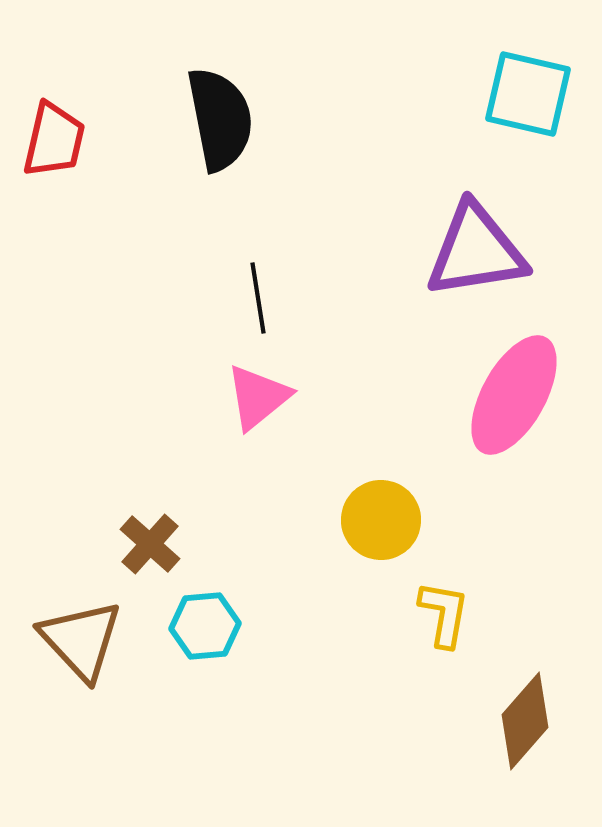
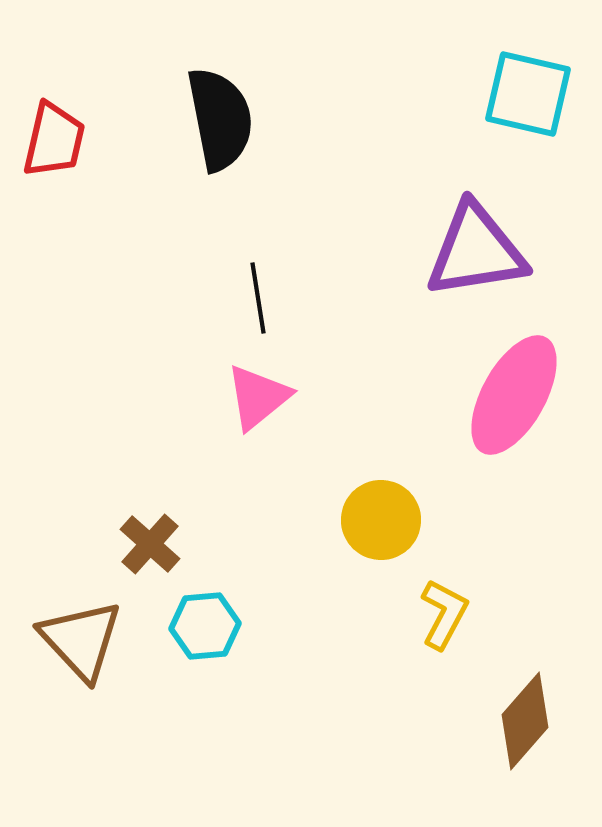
yellow L-shape: rotated 18 degrees clockwise
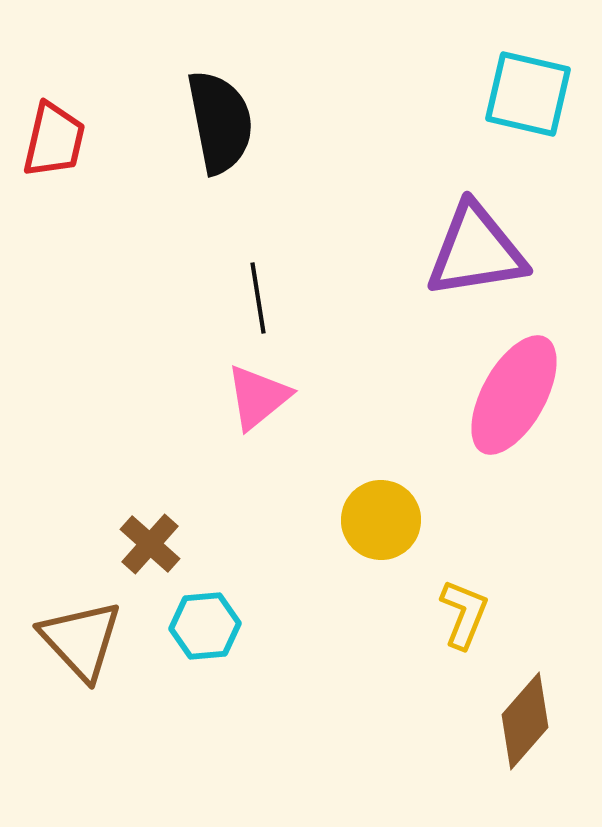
black semicircle: moved 3 px down
yellow L-shape: moved 20 px right; rotated 6 degrees counterclockwise
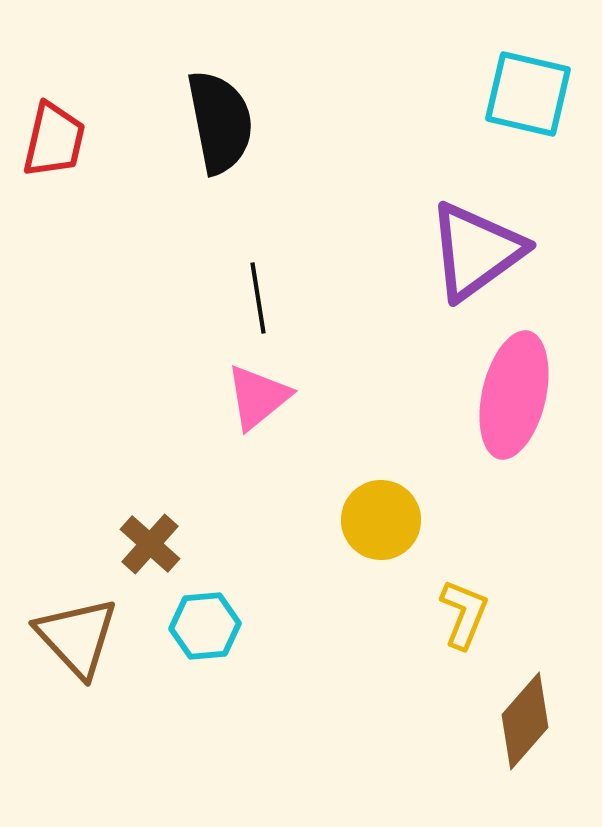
purple triangle: rotated 27 degrees counterclockwise
pink ellipse: rotated 16 degrees counterclockwise
brown triangle: moved 4 px left, 3 px up
